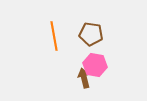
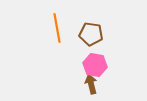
orange line: moved 3 px right, 8 px up
brown arrow: moved 7 px right, 6 px down
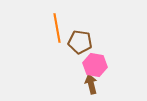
brown pentagon: moved 11 px left, 8 px down
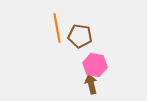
brown pentagon: moved 6 px up
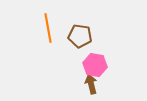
orange line: moved 9 px left
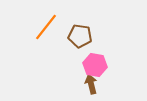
orange line: moved 2 px left, 1 px up; rotated 48 degrees clockwise
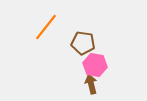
brown pentagon: moved 3 px right, 7 px down
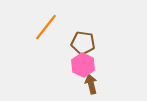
pink hexagon: moved 12 px left; rotated 15 degrees clockwise
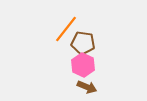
orange line: moved 20 px right, 2 px down
brown arrow: moved 4 px left, 3 px down; rotated 126 degrees clockwise
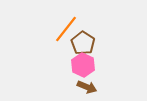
brown pentagon: rotated 25 degrees clockwise
